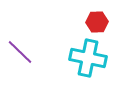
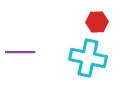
purple line: rotated 44 degrees counterclockwise
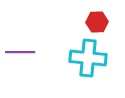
cyan cross: rotated 6 degrees counterclockwise
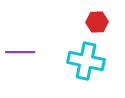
cyan cross: moved 2 px left, 3 px down; rotated 6 degrees clockwise
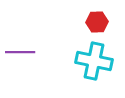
cyan cross: moved 8 px right
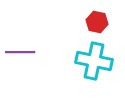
red hexagon: rotated 15 degrees clockwise
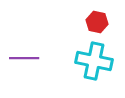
purple line: moved 4 px right, 6 px down
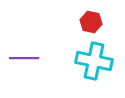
red hexagon: moved 6 px left
